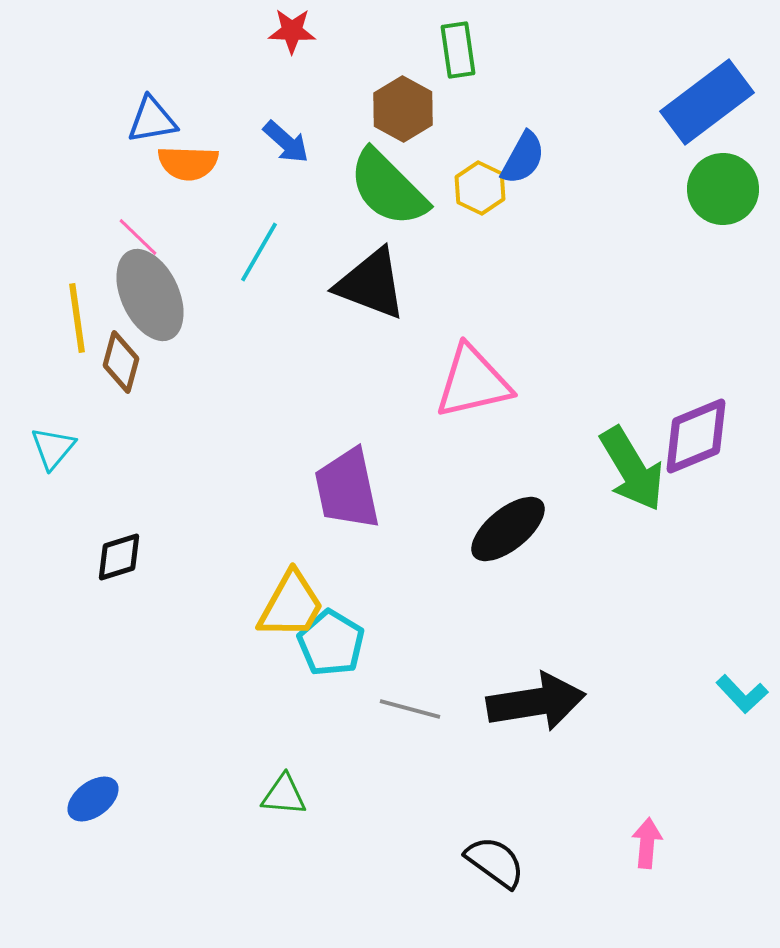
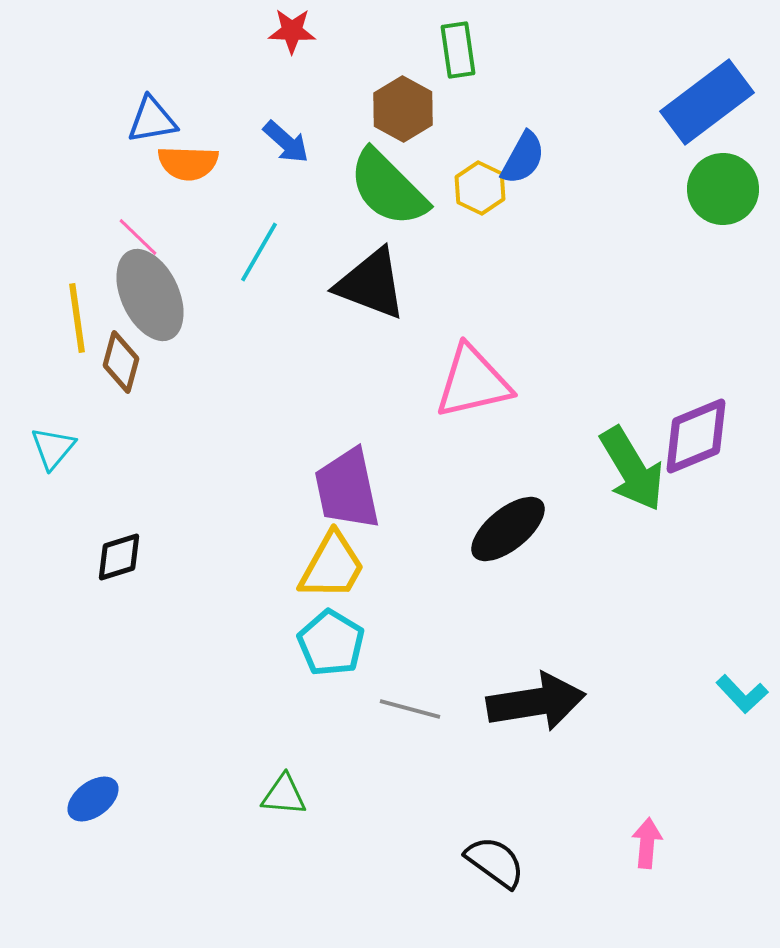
yellow trapezoid: moved 41 px right, 39 px up
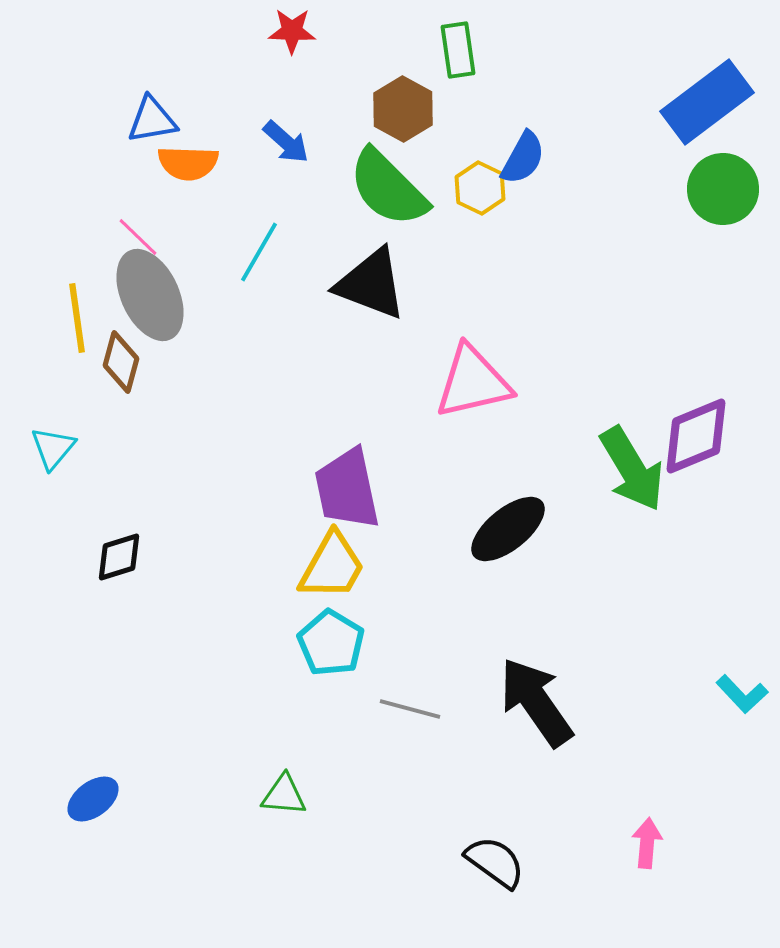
black arrow: rotated 116 degrees counterclockwise
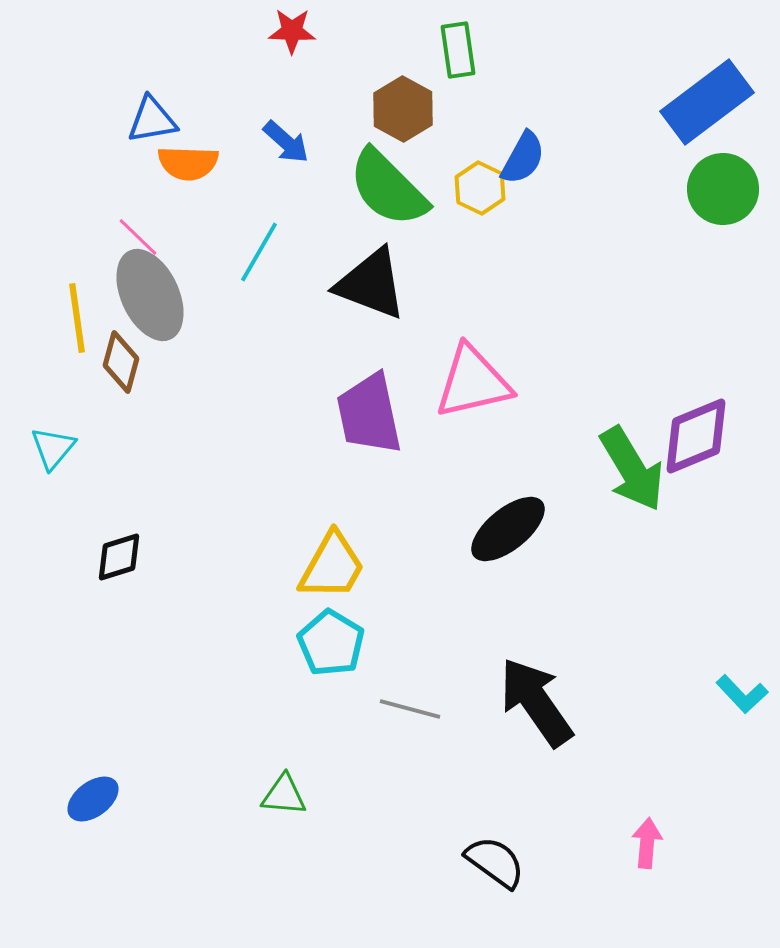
purple trapezoid: moved 22 px right, 75 px up
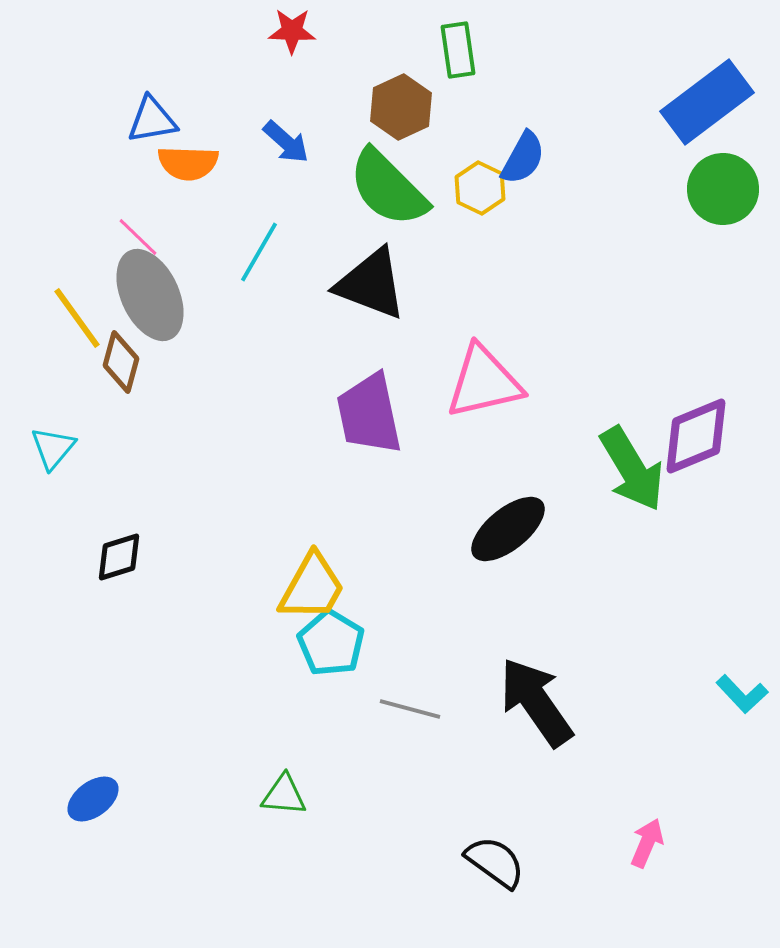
brown hexagon: moved 2 px left, 2 px up; rotated 6 degrees clockwise
yellow line: rotated 28 degrees counterclockwise
pink triangle: moved 11 px right
yellow trapezoid: moved 20 px left, 21 px down
pink arrow: rotated 18 degrees clockwise
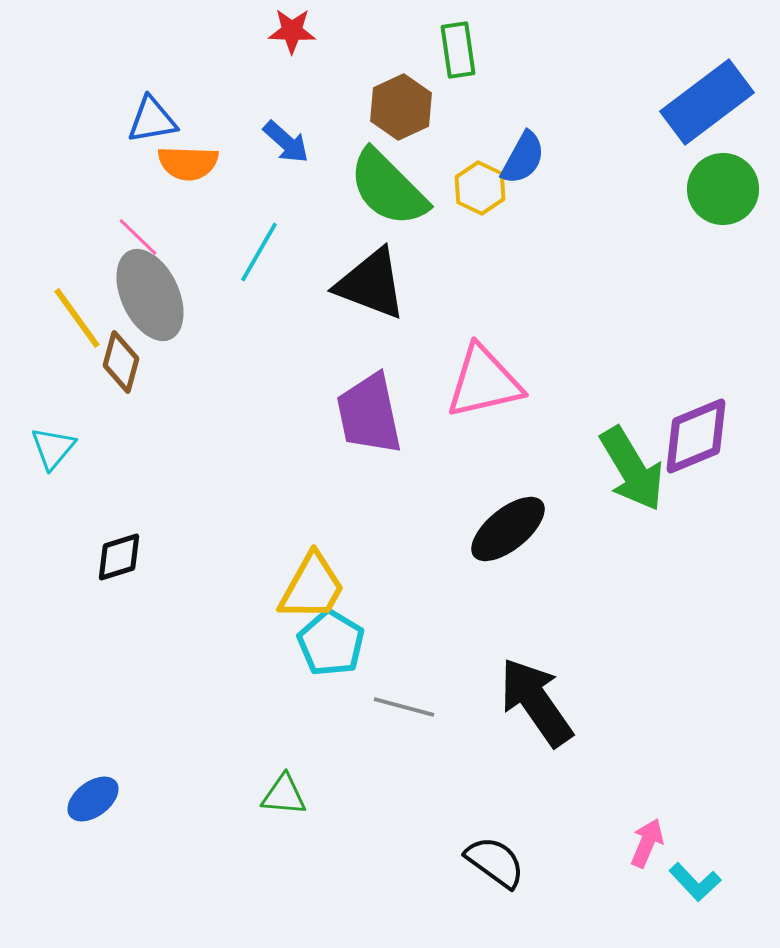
cyan L-shape: moved 47 px left, 188 px down
gray line: moved 6 px left, 2 px up
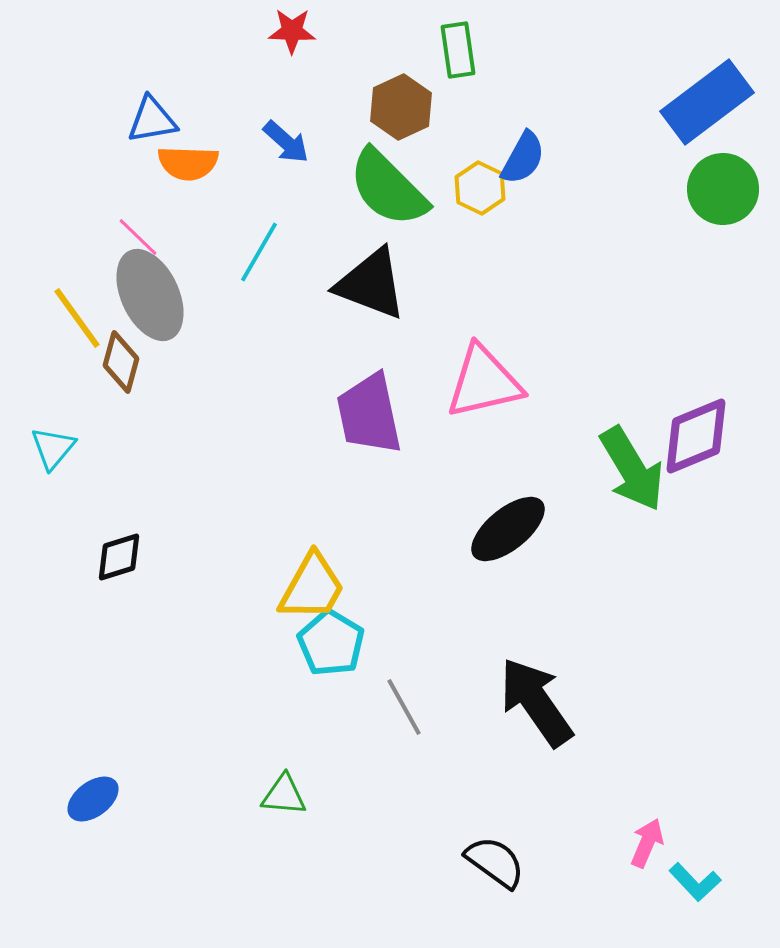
gray line: rotated 46 degrees clockwise
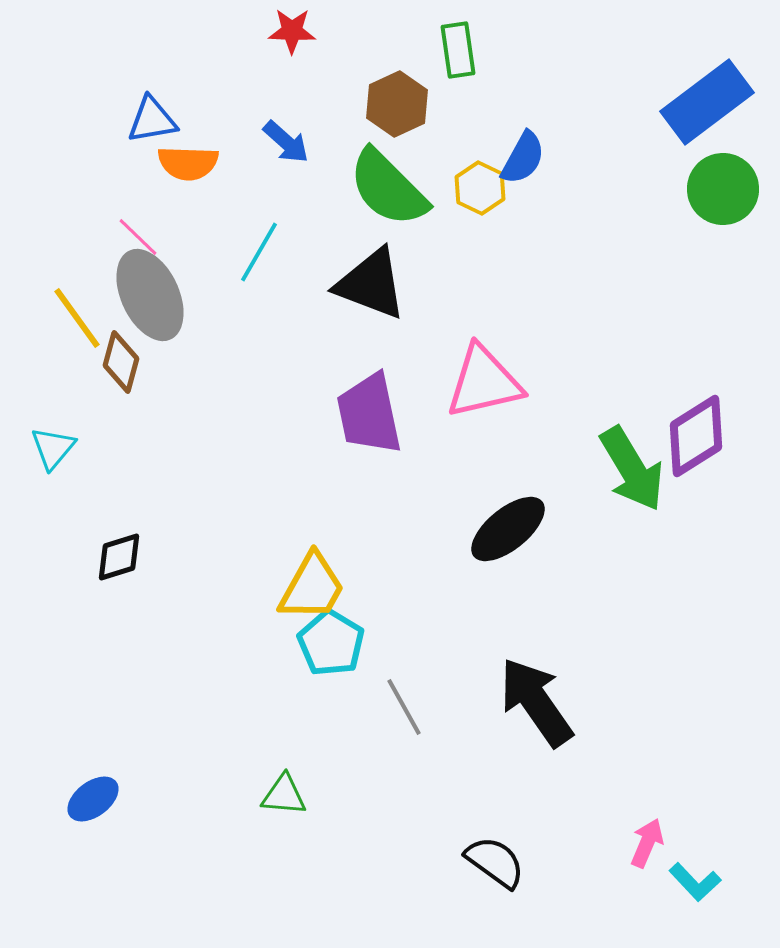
brown hexagon: moved 4 px left, 3 px up
purple diamond: rotated 10 degrees counterclockwise
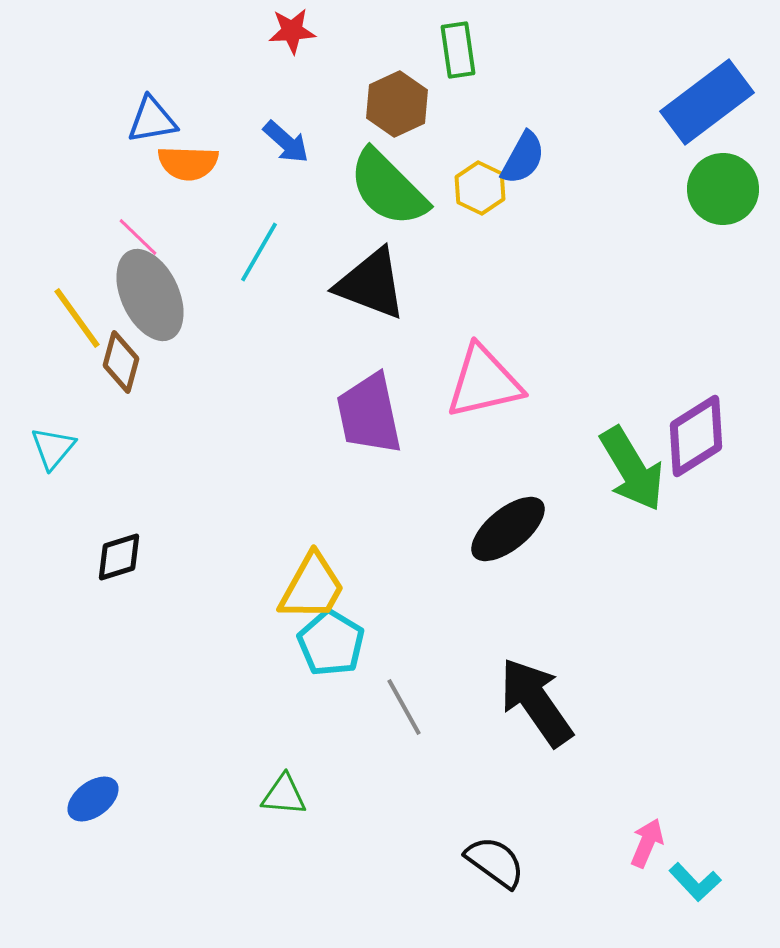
red star: rotated 6 degrees counterclockwise
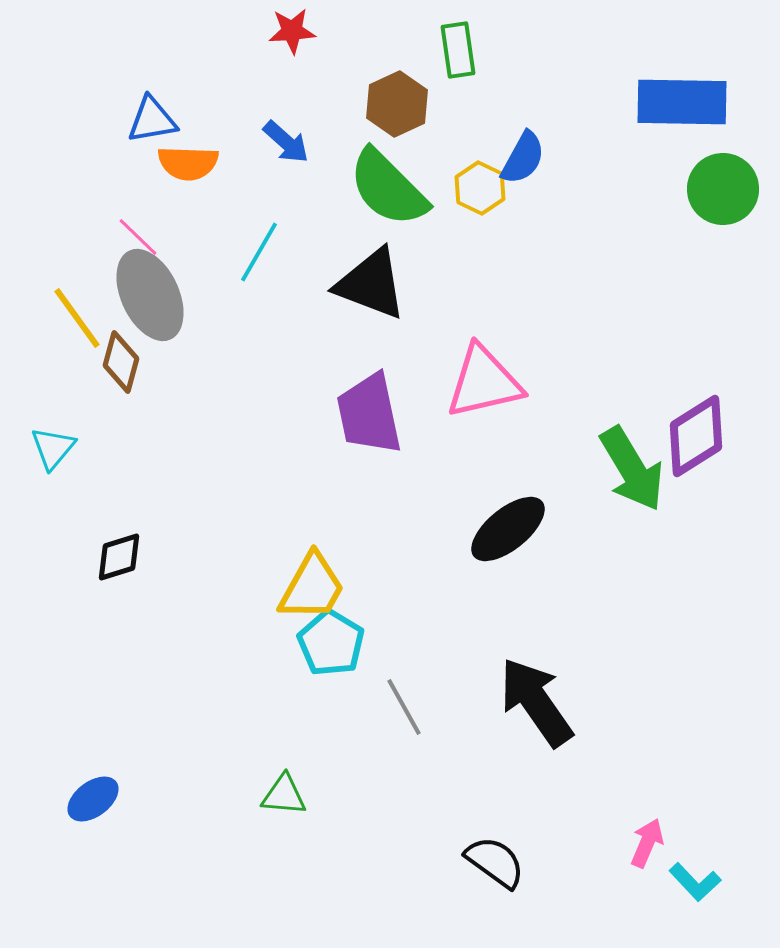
blue rectangle: moved 25 px left; rotated 38 degrees clockwise
